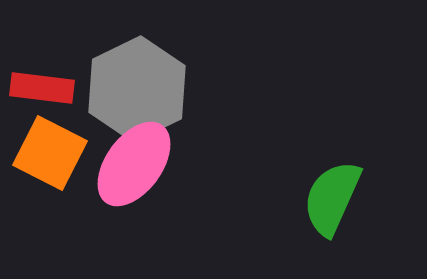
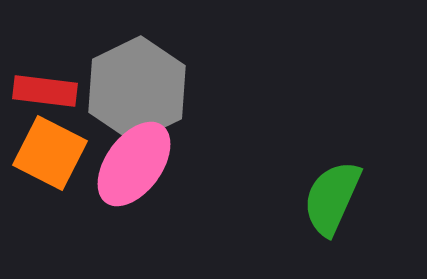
red rectangle: moved 3 px right, 3 px down
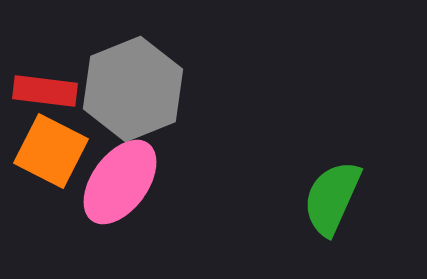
gray hexagon: moved 4 px left; rotated 4 degrees clockwise
orange square: moved 1 px right, 2 px up
pink ellipse: moved 14 px left, 18 px down
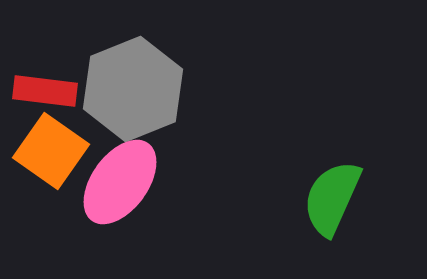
orange square: rotated 8 degrees clockwise
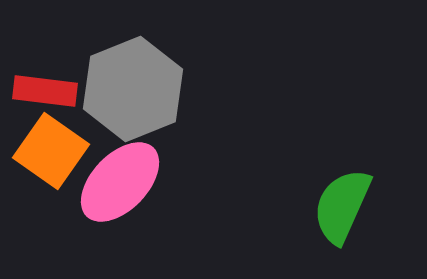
pink ellipse: rotated 8 degrees clockwise
green semicircle: moved 10 px right, 8 px down
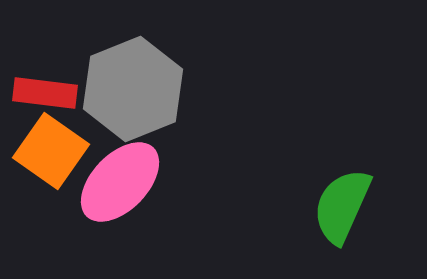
red rectangle: moved 2 px down
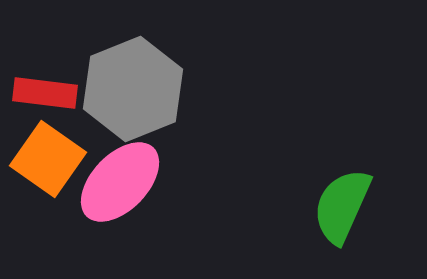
orange square: moved 3 px left, 8 px down
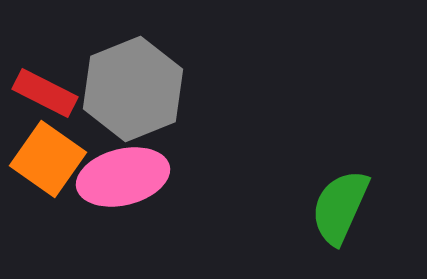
red rectangle: rotated 20 degrees clockwise
pink ellipse: moved 3 px right, 5 px up; rotated 32 degrees clockwise
green semicircle: moved 2 px left, 1 px down
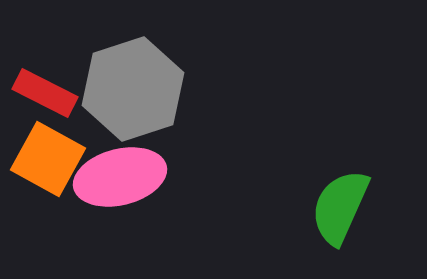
gray hexagon: rotated 4 degrees clockwise
orange square: rotated 6 degrees counterclockwise
pink ellipse: moved 3 px left
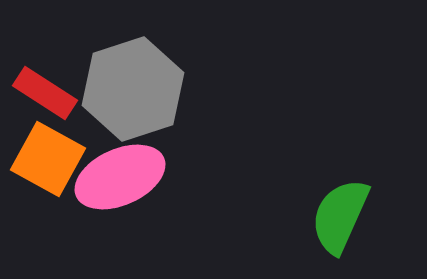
red rectangle: rotated 6 degrees clockwise
pink ellipse: rotated 10 degrees counterclockwise
green semicircle: moved 9 px down
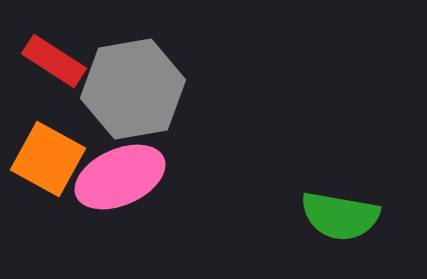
gray hexagon: rotated 8 degrees clockwise
red rectangle: moved 9 px right, 32 px up
green semicircle: rotated 104 degrees counterclockwise
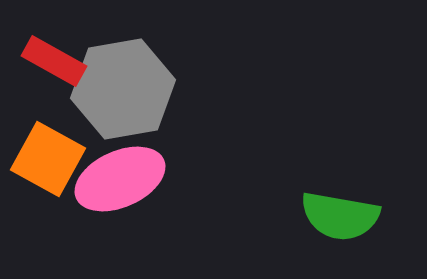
red rectangle: rotated 4 degrees counterclockwise
gray hexagon: moved 10 px left
pink ellipse: moved 2 px down
